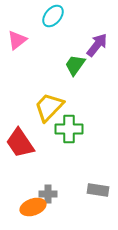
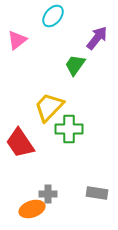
purple arrow: moved 7 px up
gray rectangle: moved 1 px left, 3 px down
orange ellipse: moved 1 px left, 2 px down
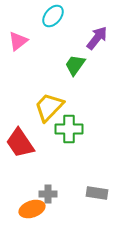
pink triangle: moved 1 px right, 1 px down
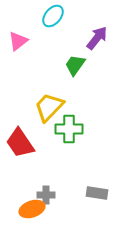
gray cross: moved 2 px left, 1 px down
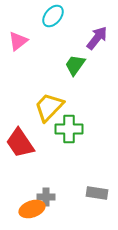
gray cross: moved 2 px down
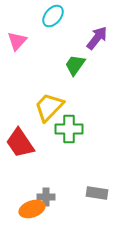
pink triangle: moved 1 px left; rotated 10 degrees counterclockwise
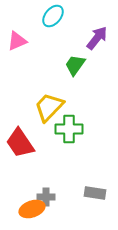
pink triangle: rotated 25 degrees clockwise
gray rectangle: moved 2 px left
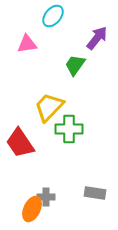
pink triangle: moved 10 px right, 3 px down; rotated 15 degrees clockwise
orange ellipse: rotated 45 degrees counterclockwise
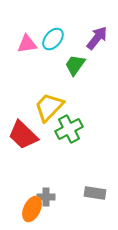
cyan ellipse: moved 23 px down
green cross: rotated 28 degrees counterclockwise
red trapezoid: moved 3 px right, 8 px up; rotated 12 degrees counterclockwise
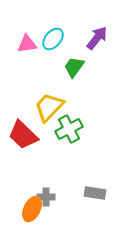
green trapezoid: moved 1 px left, 2 px down
